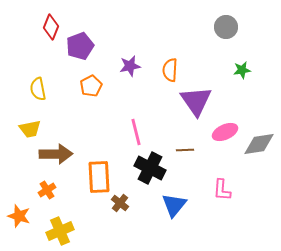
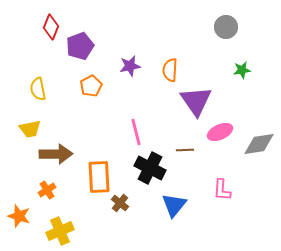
pink ellipse: moved 5 px left
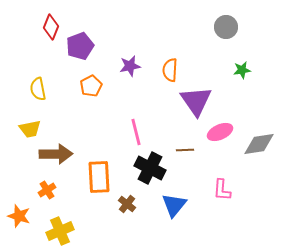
brown cross: moved 7 px right, 1 px down
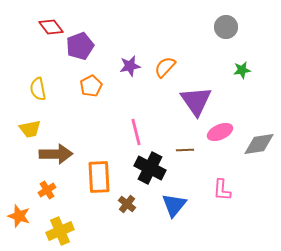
red diamond: rotated 60 degrees counterclockwise
orange semicircle: moved 5 px left, 3 px up; rotated 40 degrees clockwise
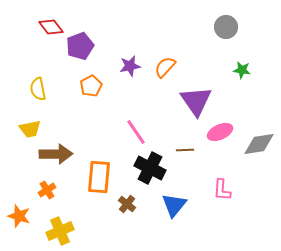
green star: rotated 18 degrees clockwise
pink line: rotated 20 degrees counterclockwise
orange rectangle: rotated 8 degrees clockwise
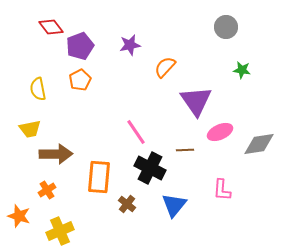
purple star: moved 21 px up
orange pentagon: moved 11 px left, 6 px up
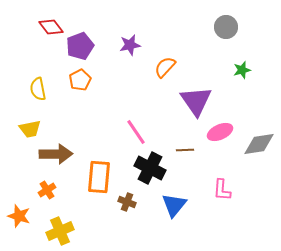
green star: rotated 24 degrees counterclockwise
brown cross: moved 2 px up; rotated 18 degrees counterclockwise
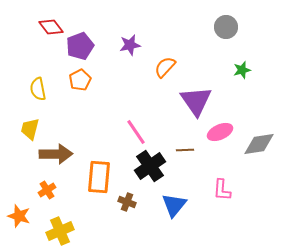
yellow trapezoid: rotated 115 degrees clockwise
black cross: moved 2 px up; rotated 28 degrees clockwise
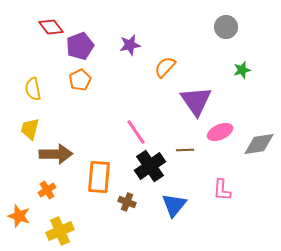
yellow semicircle: moved 5 px left
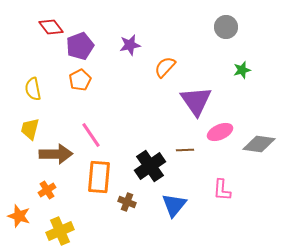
pink line: moved 45 px left, 3 px down
gray diamond: rotated 16 degrees clockwise
